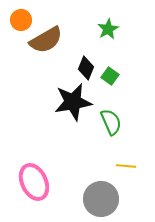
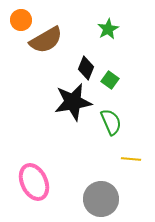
green square: moved 4 px down
yellow line: moved 5 px right, 7 px up
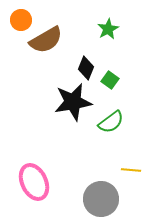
green semicircle: rotated 76 degrees clockwise
yellow line: moved 11 px down
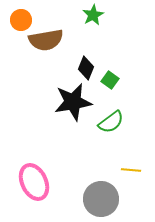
green star: moved 15 px left, 14 px up
brown semicircle: rotated 20 degrees clockwise
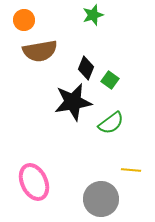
green star: rotated 10 degrees clockwise
orange circle: moved 3 px right
brown semicircle: moved 6 px left, 11 px down
green semicircle: moved 1 px down
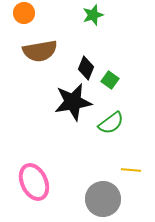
orange circle: moved 7 px up
gray circle: moved 2 px right
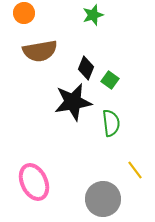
green semicircle: rotated 60 degrees counterclockwise
yellow line: moved 4 px right; rotated 48 degrees clockwise
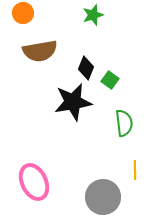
orange circle: moved 1 px left
green semicircle: moved 13 px right
yellow line: rotated 36 degrees clockwise
gray circle: moved 2 px up
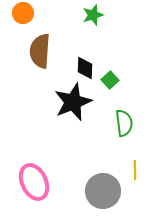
brown semicircle: rotated 104 degrees clockwise
black diamond: moved 1 px left; rotated 20 degrees counterclockwise
green square: rotated 12 degrees clockwise
black star: rotated 12 degrees counterclockwise
gray circle: moved 6 px up
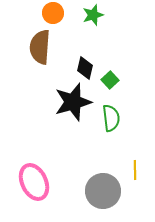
orange circle: moved 30 px right
brown semicircle: moved 4 px up
black diamond: rotated 10 degrees clockwise
black star: rotated 6 degrees clockwise
green semicircle: moved 13 px left, 5 px up
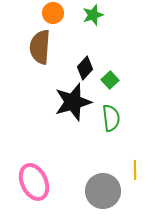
black diamond: rotated 30 degrees clockwise
